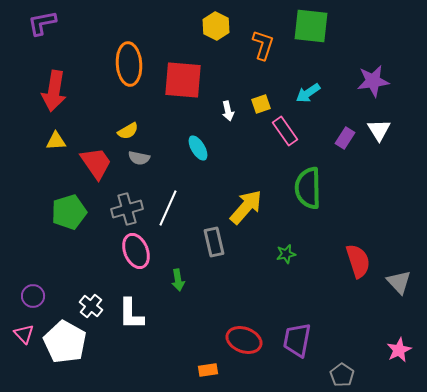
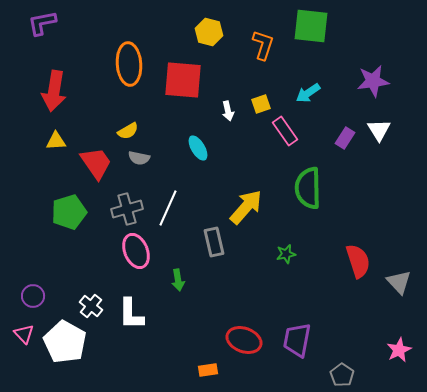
yellow hexagon: moved 7 px left, 6 px down; rotated 12 degrees counterclockwise
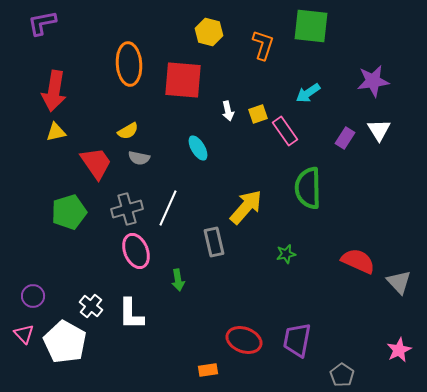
yellow square: moved 3 px left, 10 px down
yellow triangle: moved 9 px up; rotated 10 degrees counterclockwise
red semicircle: rotated 48 degrees counterclockwise
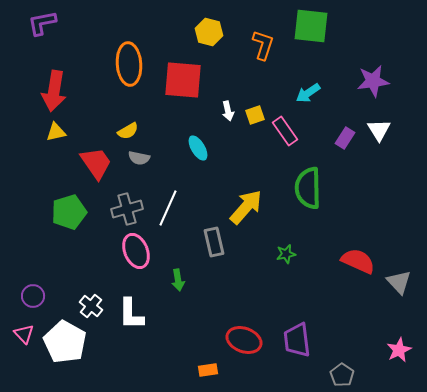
yellow square: moved 3 px left, 1 px down
purple trapezoid: rotated 18 degrees counterclockwise
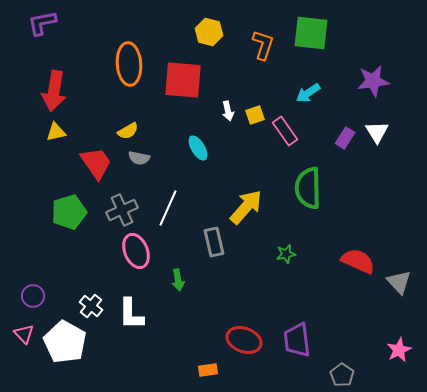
green square: moved 7 px down
white triangle: moved 2 px left, 2 px down
gray cross: moved 5 px left, 1 px down; rotated 8 degrees counterclockwise
